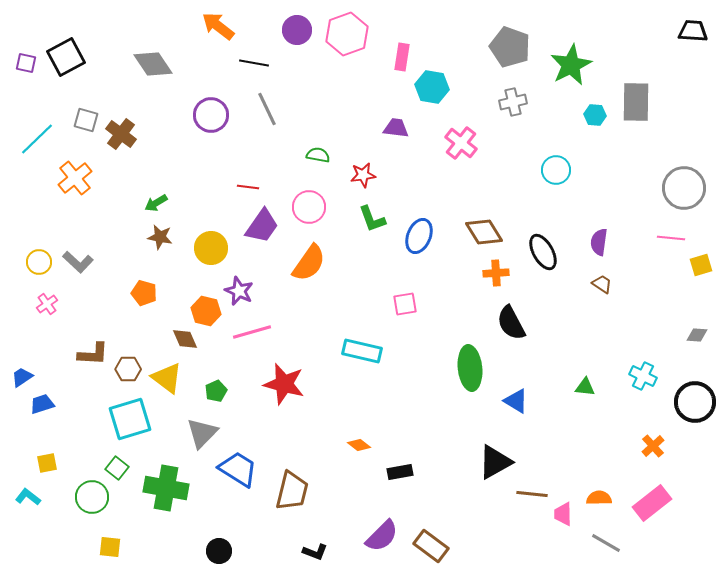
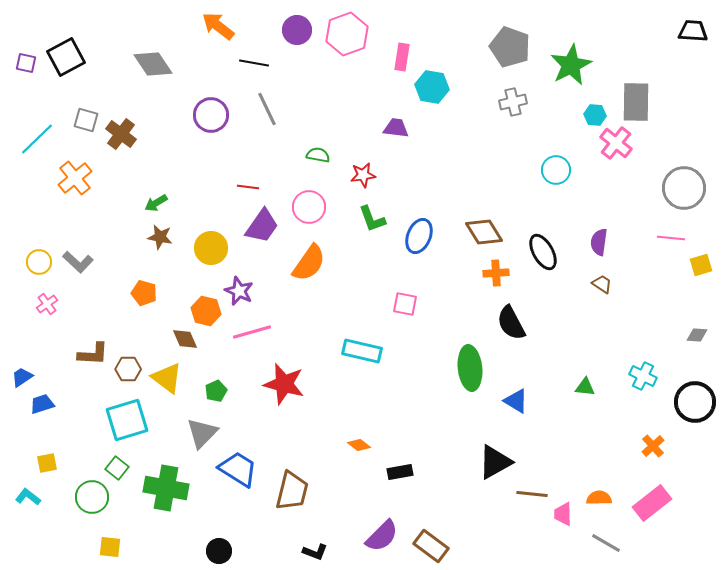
pink cross at (461, 143): moved 155 px right
pink square at (405, 304): rotated 20 degrees clockwise
cyan square at (130, 419): moved 3 px left, 1 px down
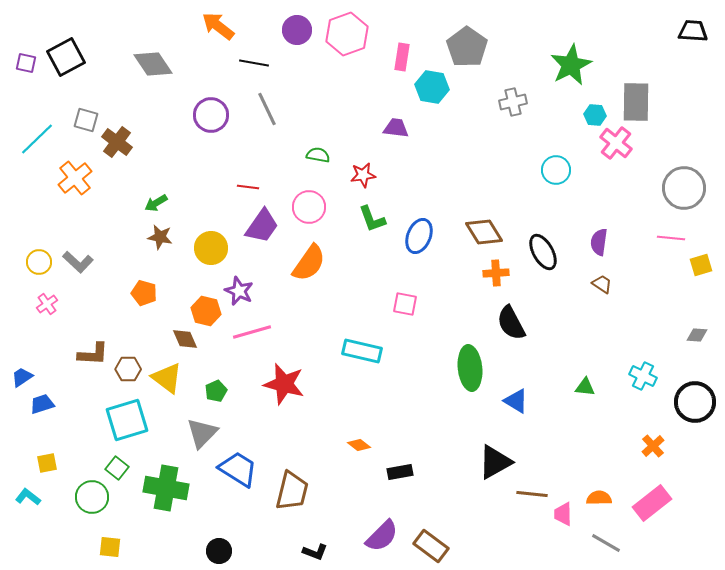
gray pentagon at (510, 47): moved 43 px left; rotated 15 degrees clockwise
brown cross at (121, 134): moved 4 px left, 8 px down
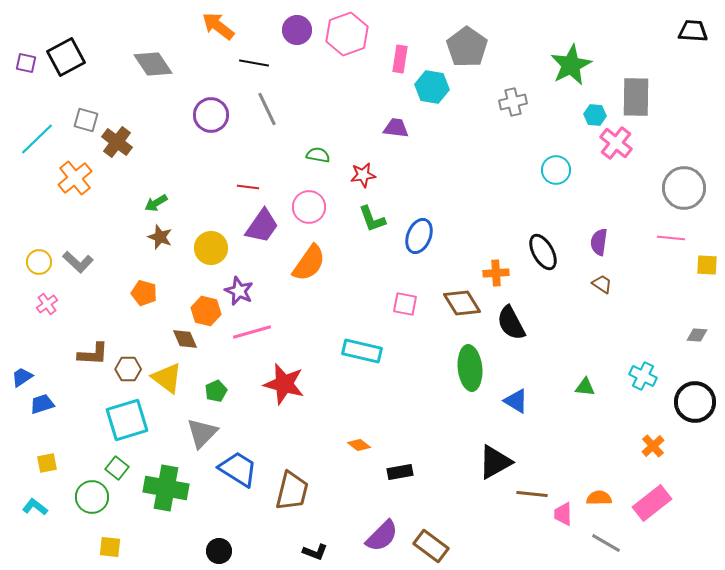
pink rectangle at (402, 57): moved 2 px left, 2 px down
gray rectangle at (636, 102): moved 5 px up
brown diamond at (484, 232): moved 22 px left, 71 px down
brown star at (160, 237): rotated 10 degrees clockwise
yellow square at (701, 265): moved 6 px right; rotated 20 degrees clockwise
cyan L-shape at (28, 497): moved 7 px right, 10 px down
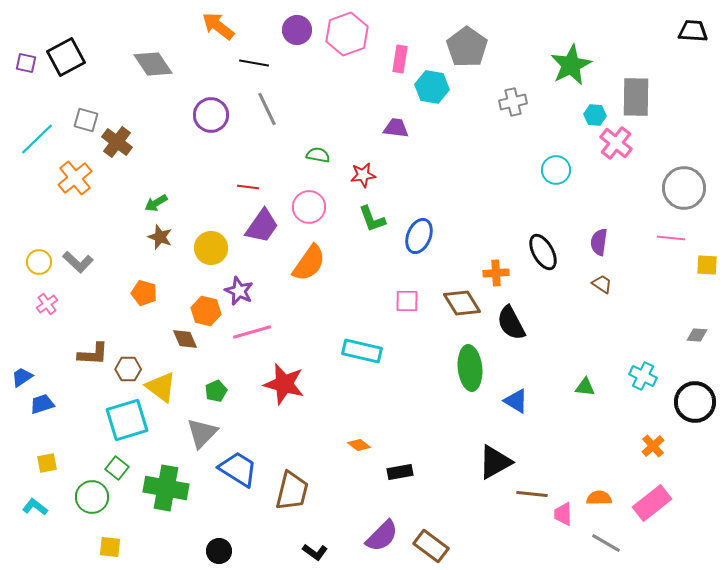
pink square at (405, 304): moved 2 px right, 3 px up; rotated 10 degrees counterclockwise
yellow triangle at (167, 378): moved 6 px left, 9 px down
black L-shape at (315, 552): rotated 15 degrees clockwise
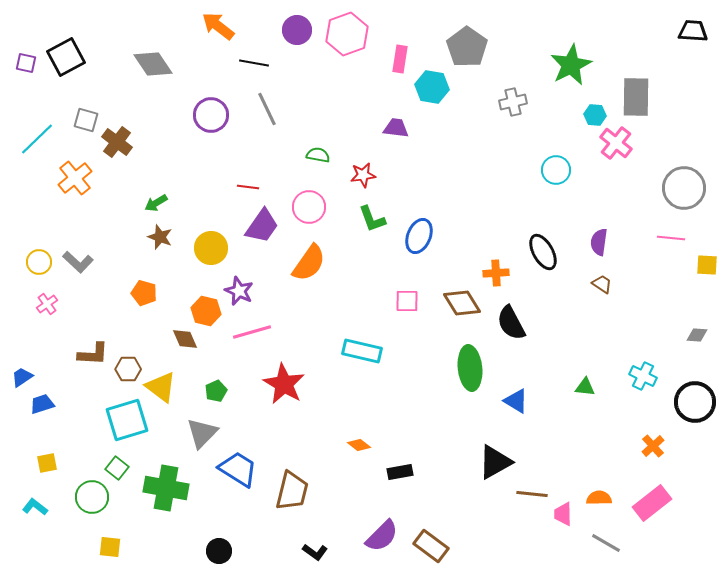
red star at (284, 384): rotated 15 degrees clockwise
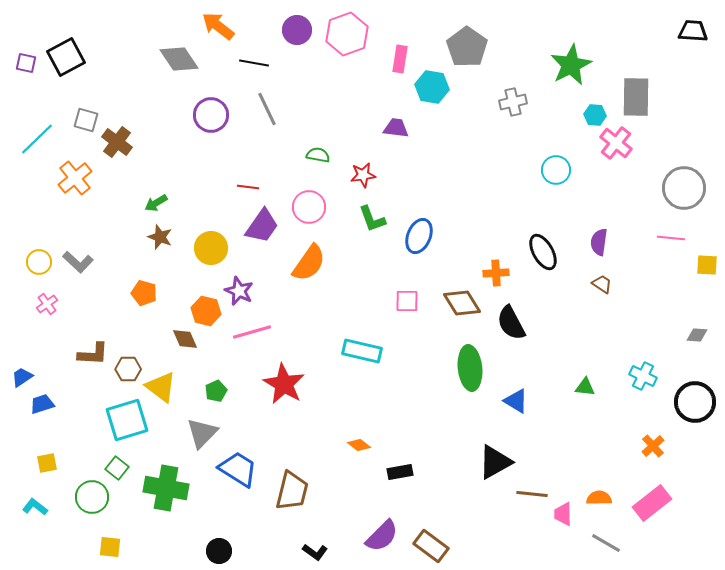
gray diamond at (153, 64): moved 26 px right, 5 px up
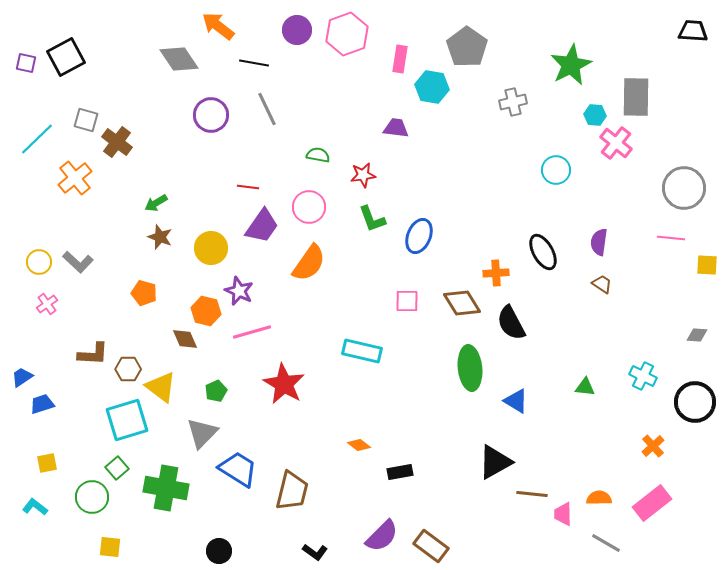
green square at (117, 468): rotated 10 degrees clockwise
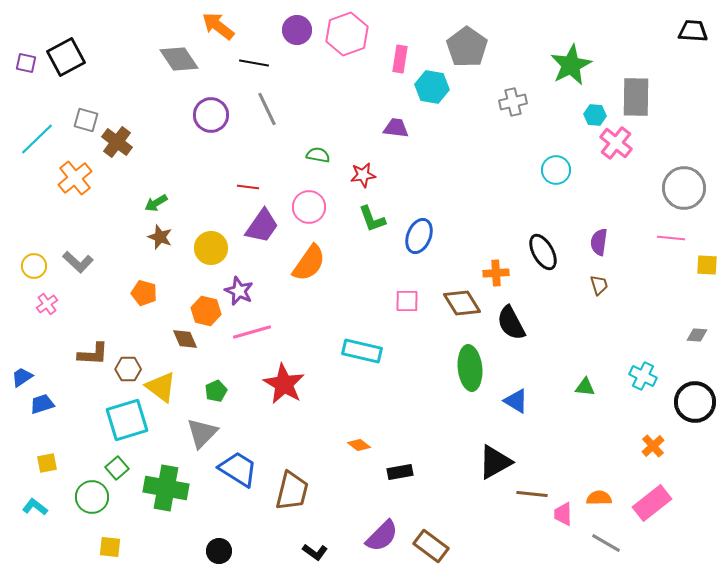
yellow circle at (39, 262): moved 5 px left, 4 px down
brown trapezoid at (602, 284): moved 3 px left, 1 px down; rotated 40 degrees clockwise
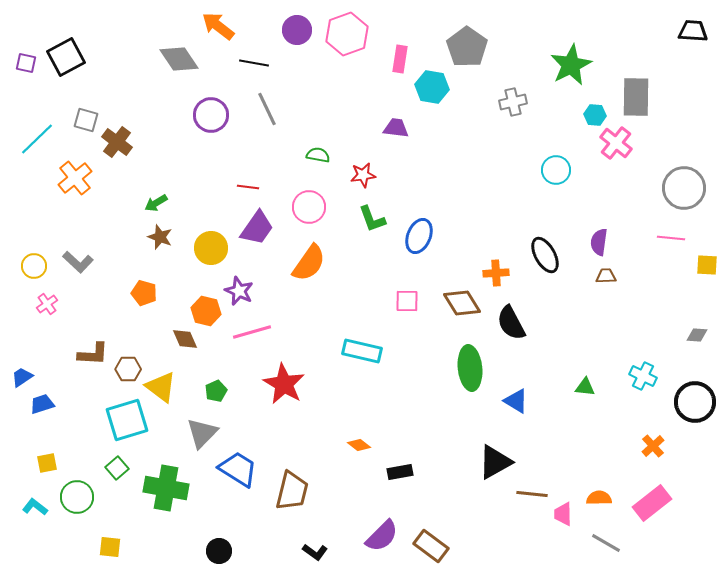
purple trapezoid at (262, 226): moved 5 px left, 2 px down
black ellipse at (543, 252): moved 2 px right, 3 px down
brown trapezoid at (599, 285): moved 7 px right, 9 px up; rotated 75 degrees counterclockwise
green circle at (92, 497): moved 15 px left
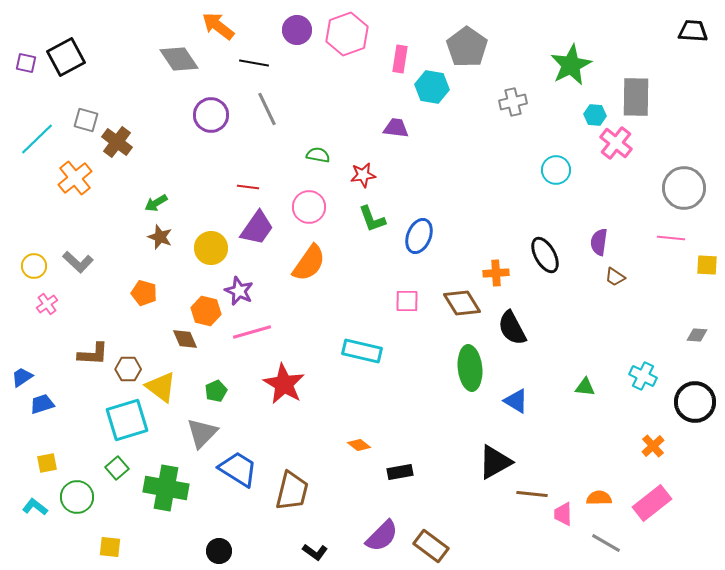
brown trapezoid at (606, 276): moved 9 px right, 1 px down; rotated 145 degrees counterclockwise
black semicircle at (511, 323): moved 1 px right, 5 px down
